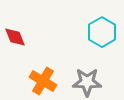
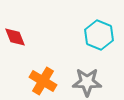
cyan hexagon: moved 3 px left, 3 px down; rotated 8 degrees counterclockwise
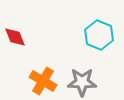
gray star: moved 5 px left
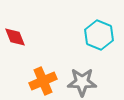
orange cross: rotated 36 degrees clockwise
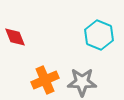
orange cross: moved 2 px right, 1 px up
